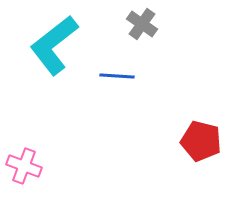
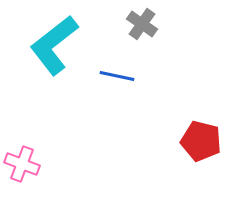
blue line: rotated 8 degrees clockwise
pink cross: moved 2 px left, 2 px up
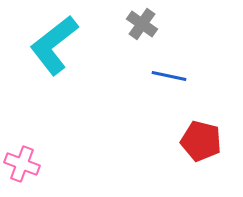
blue line: moved 52 px right
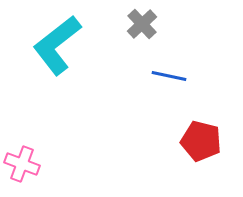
gray cross: rotated 12 degrees clockwise
cyan L-shape: moved 3 px right
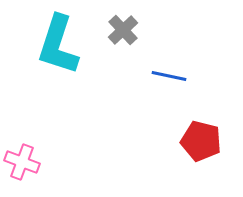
gray cross: moved 19 px left, 6 px down
cyan L-shape: moved 1 px right; rotated 34 degrees counterclockwise
pink cross: moved 2 px up
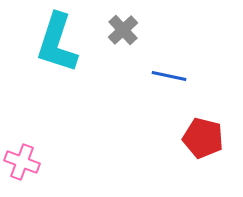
cyan L-shape: moved 1 px left, 2 px up
red pentagon: moved 2 px right, 3 px up
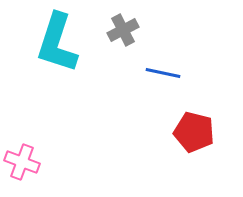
gray cross: rotated 16 degrees clockwise
blue line: moved 6 px left, 3 px up
red pentagon: moved 9 px left, 6 px up
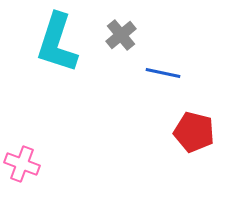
gray cross: moved 2 px left, 5 px down; rotated 12 degrees counterclockwise
pink cross: moved 2 px down
